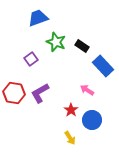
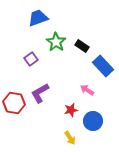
green star: rotated 12 degrees clockwise
red hexagon: moved 10 px down
red star: rotated 24 degrees clockwise
blue circle: moved 1 px right, 1 px down
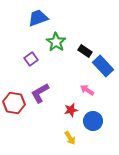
black rectangle: moved 3 px right, 5 px down
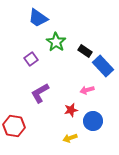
blue trapezoid: rotated 125 degrees counterclockwise
pink arrow: rotated 48 degrees counterclockwise
red hexagon: moved 23 px down
yellow arrow: rotated 104 degrees clockwise
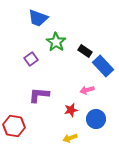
blue trapezoid: rotated 15 degrees counterclockwise
purple L-shape: moved 1 px left, 2 px down; rotated 35 degrees clockwise
blue circle: moved 3 px right, 2 px up
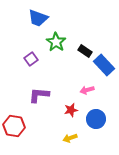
blue rectangle: moved 1 px right, 1 px up
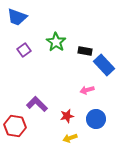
blue trapezoid: moved 21 px left, 1 px up
black rectangle: rotated 24 degrees counterclockwise
purple square: moved 7 px left, 9 px up
purple L-shape: moved 2 px left, 9 px down; rotated 40 degrees clockwise
red star: moved 4 px left, 6 px down
red hexagon: moved 1 px right
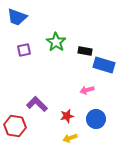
purple square: rotated 24 degrees clockwise
blue rectangle: rotated 30 degrees counterclockwise
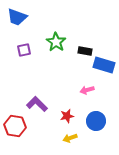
blue circle: moved 2 px down
